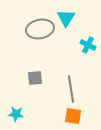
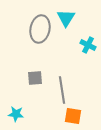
gray ellipse: rotated 68 degrees counterclockwise
gray line: moved 9 px left, 1 px down
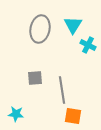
cyan triangle: moved 7 px right, 7 px down
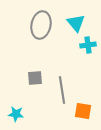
cyan triangle: moved 3 px right, 2 px up; rotated 12 degrees counterclockwise
gray ellipse: moved 1 px right, 4 px up
cyan cross: rotated 35 degrees counterclockwise
orange square: moved 10 px right, 5 px up
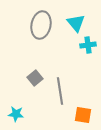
gray square: rotated 35 degrees counterclockwise
gray line: moved 2 px left, 1 px down
orange square: moved 4 px down
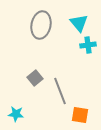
cyan triangle: moved 3 px right
gray line: rotated 12 degrees counterclockwise
orange square: moved 3 px left
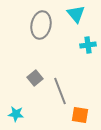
cyan triangle: moved 3 px left, 9 px up
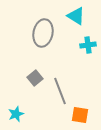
cyan triangle: moved 2 px down; rotated 18 degrees counterclockwise
gray ellipse: moved 2 px right, 8 px down
cyan star: rotated 28 degrees counterclockwise
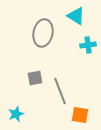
gray square: rotated 28 degrees clockwise
